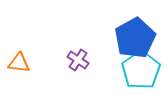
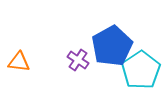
blue pentagon: moved 23 px left, 8 px down
orange triangle: moved 1 px up
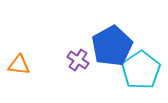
orange triangle: moved 3 px down
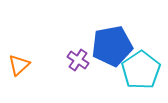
blue pentagon: rotated 18 degrees clockwise
orange triangle: rotated 50 degrees counterclockwise
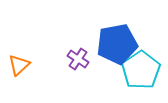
blue pentagon: moved 5 px right, 2 px up
purple cross: moved 1 px up
